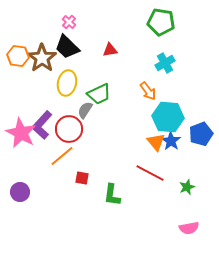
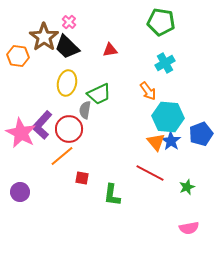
brown star: moved 2 px right, 21 px up
gray semicircle: rotated 24 degrees counterclockwise
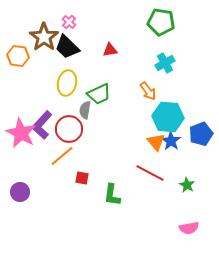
green star: moved 2 px up; rotated 21 degrees counterclockwise
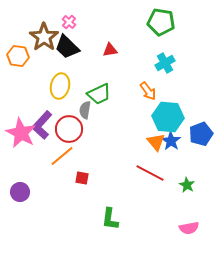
yellow ellipse: moved 7 px left, 3 px down
green L-shape: moved 2 px left, 24 px down
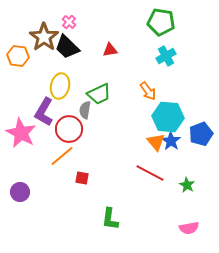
cyan cross: moved 1 px right, 7 px up
purple L-shape: moved 2 px right, 13 px up; rotated 12 degrees counterclockwise
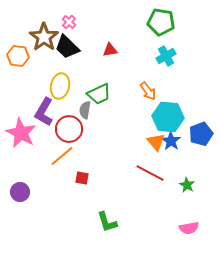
green L-shape: moved 3 px left, 3 px down; rotated 25 degrees counterclockwise
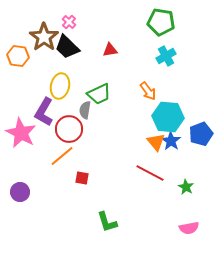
green star: moved 1 px left, 2 px down
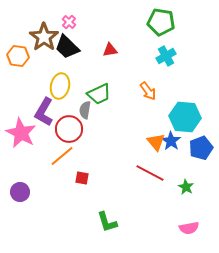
cyan hexagon: moved 17 px right
blue pentagon: moved 14 px down
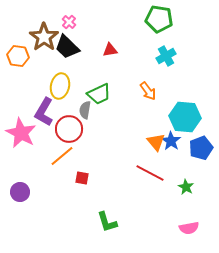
green pentagon: moved 2 px left, 3 px up
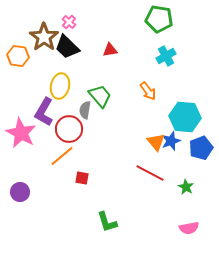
green trapezoid: moved 1 px right, 2 px down; rotated 105 degrees counterclockwise
blue star: rotated 18 degrees clockwise
